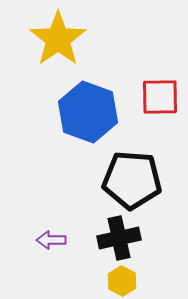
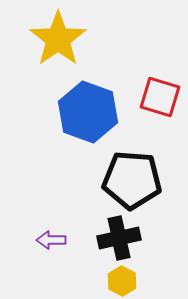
red square: rotated 18 degrees clockwise
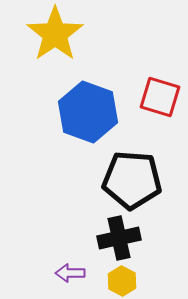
yellow star: moved 3 px left, 5 px up
purple arrow: moved 19 px right, 33 px down
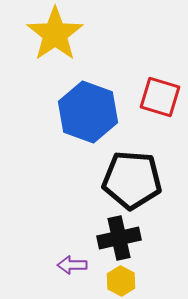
purple arrow: moved 2 px right, 8 px up
yellow hexagon: moved 1 px left
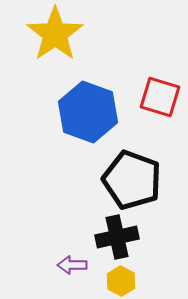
black pentagon: rotated 16 degrees clockwise
black cross: moved 2 px left, 1 px up
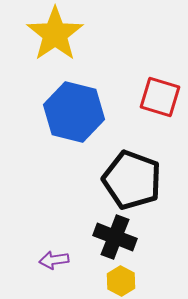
blue hexagon: moved 14 px left; rotated 6 degrees counterclockwise
black cross: moved 2 px left; rotated 33 degrees clockwise
purple arrow: moved 18 px left, 5 px up; rotated 8 degrees counterclockwise
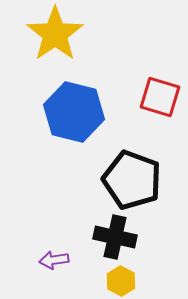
black cross: rotated 9 degrees counterclockwise
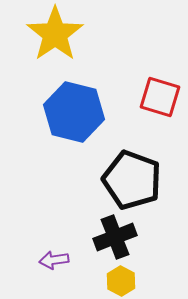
black cross: rotated 33 degrees counterclockwise
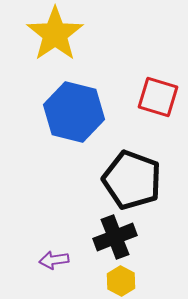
red square: moved 2 px left
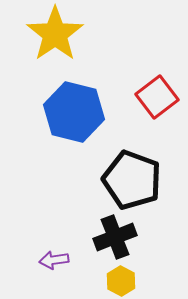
red square: moved 1 px left; rotated 36 degrees clockwise
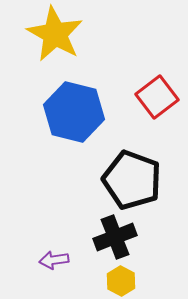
yellow star: rotated 8 degrees counterclockwise
